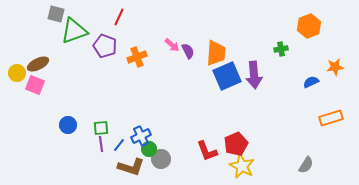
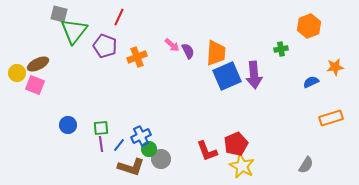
gray square: moved 3 px right
green triangle: rotated 32 degrees counterclockwise
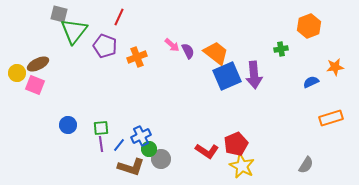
orange trapezoid: rotated 56 degrees counterclockwise
red L-shape: rotated 35 degrees counterclockwise
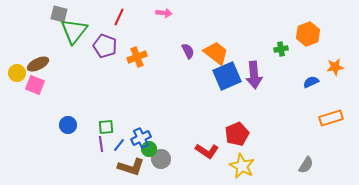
orange hexagon: moved 1 px left, 8 px down
pink arrow: moved 8 px left, 32 px up; rotated 35 degrees counterclockwise
green square: moved 5 px right, 1 px up
blue cross: moved 2 px down
red pentagon: moved 1 px right, 10 px up
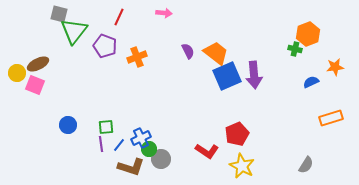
green cross: moved 14 px right; rotated 24 degrees clockwise
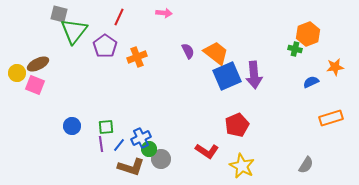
purple pentagon: rotated 15 degrees clockwise
blue circle: moved 4 px right, 1 px down
red pentagon: moved 9 px up
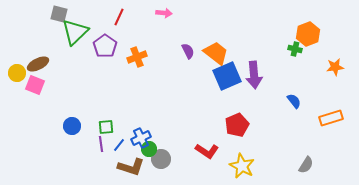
green triangle: moved 1 px right, 1 px down; rotated 8 degrees clockwise
blue semicircle: moved 17 px left, 19 px down; rotated 77 degrees clockwise
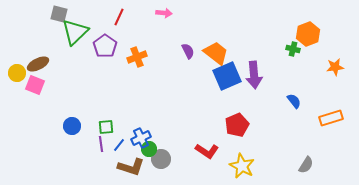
green cross: moved 2 px left
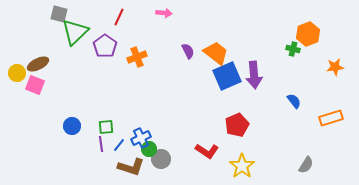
yellow star: rotated 10 degrees clockwise
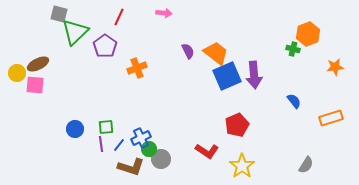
orange cross: moved 11 px down
pink square: rotated 18 degrees counterclockwise
blue circle: moved 3 px right, 3 px down
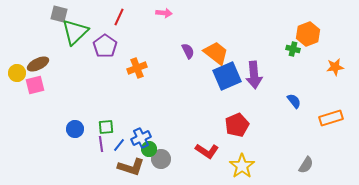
pink square: rotated 18 degrees counterclockwise
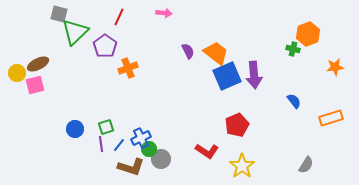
orange cross: moved 9 px left
green square: rotated 14 degrees counterclockwise
